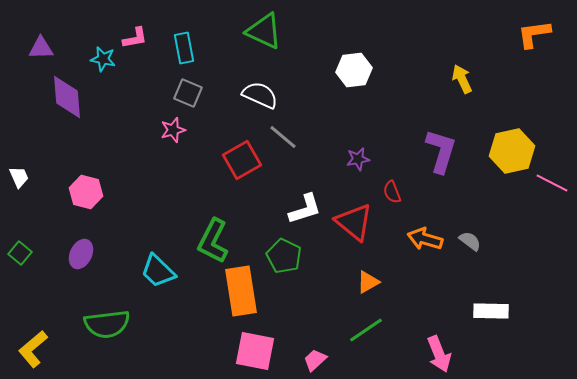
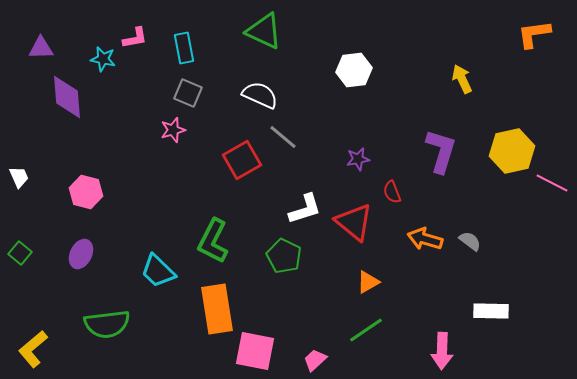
orange rectangle: moved 24 px left, 18 px down
pink arrow: moved 3 px right, 3 px up; rotated 24 degrees clockwise
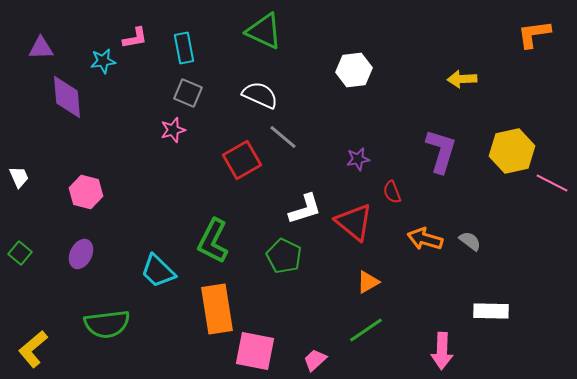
cyan star: moved 2 px down; rotated 20 degrees counterclockwise
yellow arrow: rotated 68 degrees counterclockwise
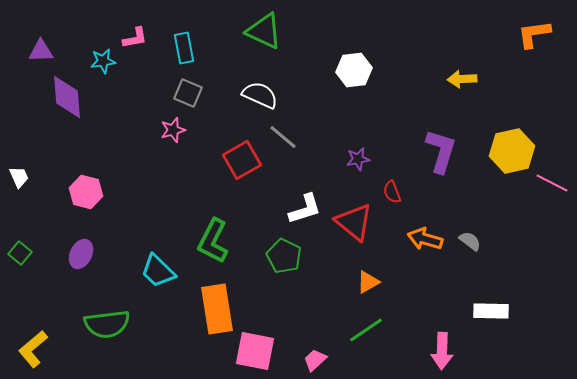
purple triangle: moved 3 px down
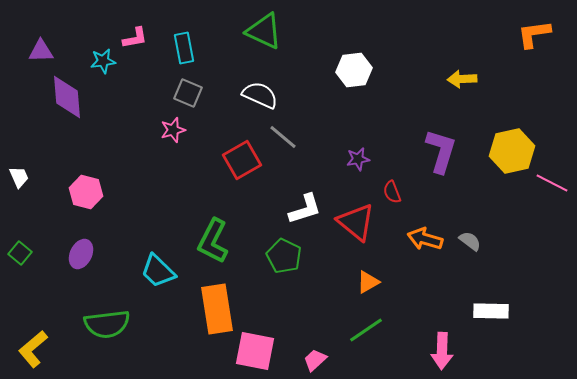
red triangle: moved 2 px right
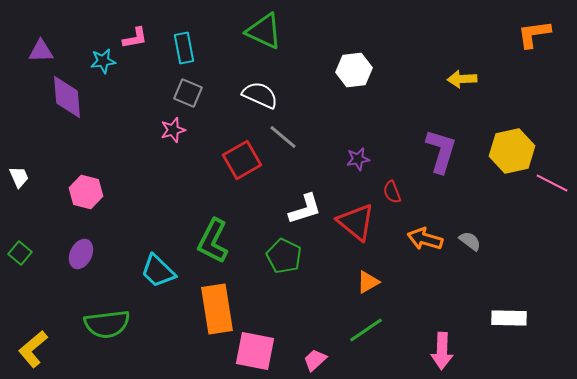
white rectangle: moved 18 px right, 7 px down
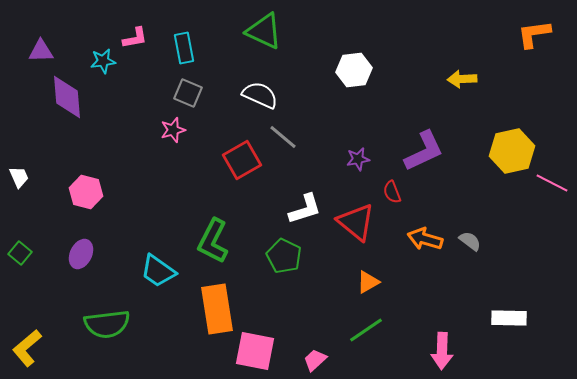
purple L-shape: moved 17 px left; rotated 48 degrees clockwise
cyan trapezoid: rotated 9 degrees counterclockwise
yellow L-shape: moved 6 px left, 1 px up
